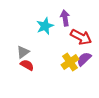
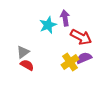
cyan star: moved 3 px right, 1 px up
purple semicircle: moved 1 px up; rotated 21 degrees clockwise
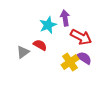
purple semicircle: rotated 56 degrees clockwise
red semicircle: moved 13 px right, 20 px up
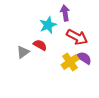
purple arrow: moved 5 px up
red arrow: moved 4 px left
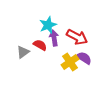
purple arrow: moved 11 px left, 25 px down
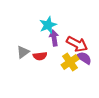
red arrow: moved 7 px down
red semicircle: moved 11 px down; rotated 144 degrees clockwise
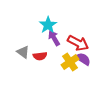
cyan star: rotated 12 degrees counterclockwise
purple arrow: rotated 21 degrees counterclockwise
red arrow: moved 1 px right, 1 px up
gray triangle: rotated 48 degrees counterclockwise
purple semicircle: moved 1 px left, 1 px down
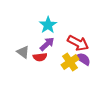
purple arrow: moved 7 px left, 6 px down; rotated 77 degrees clockwise
red semicircle: moved 1 px down
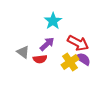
cyan star: moved 5 px right, 4 px up
red semicircle: moved 2 px down
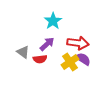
red arrow: rotated 20 degrees counterclockwise
